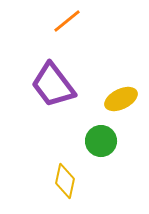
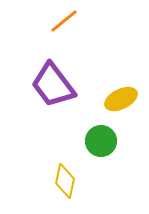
orange line: moved 3 px left
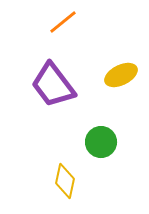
orange line: moved 1 px left, 1 px down
yellow ellipse: moved 24 px up
green circle: moved 1 px down
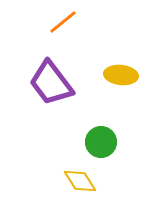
yellow ellipse: rotated 32 degrees clockwise
purple trapezoid: moved 2 px left, 2 px up
yellow diamond: moved 15 px right; rotated 44 degrees counterclockwise
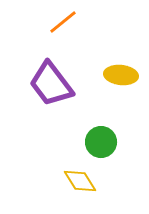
purple trapezoid: moved 1 px down
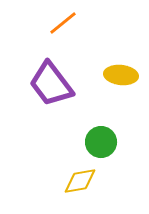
orange line: moved 1 px down
yellow diamond: rotated 68 degrees counterclockwise
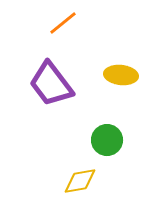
green circle: moved 6 px right, 2 px up
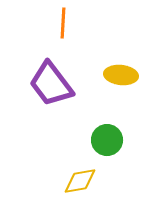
orange line: rotated 48 degrees counterclockwise
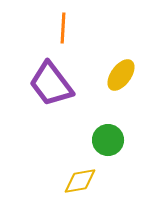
orange line: moved 5 px down
yellow ellipse: rotated 60 degrees counterclockwise
green circle: moved 1 px right
